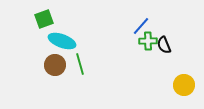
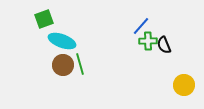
brown circle: moved 8 px right
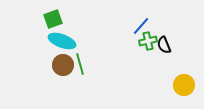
green square: moved 9 px right
green cross: rotated 12 degrees counterclockwise
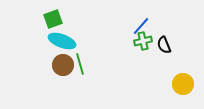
green cross: moved 5 px left
yellow circle: moved 1 px left, 1 px up
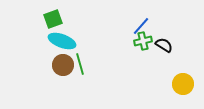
black semicircle: rotated 144 degrees clockwise
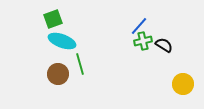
blue line: moved 2 px left
brown circle: moved 5 px left, 9 px down
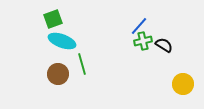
green line: moved 2 px right
